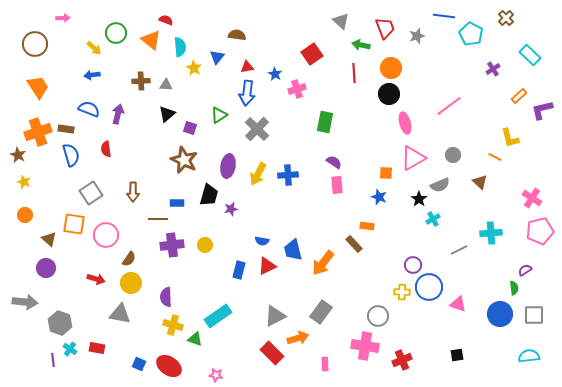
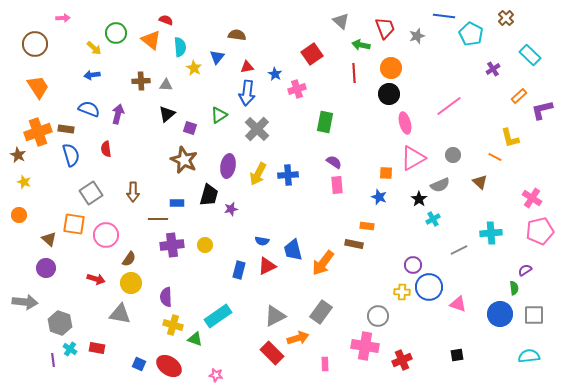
orange circle at (25, 215): moved 6 px left
brown rectangle at (354, 244): rotated 36 degrees counterclockwise
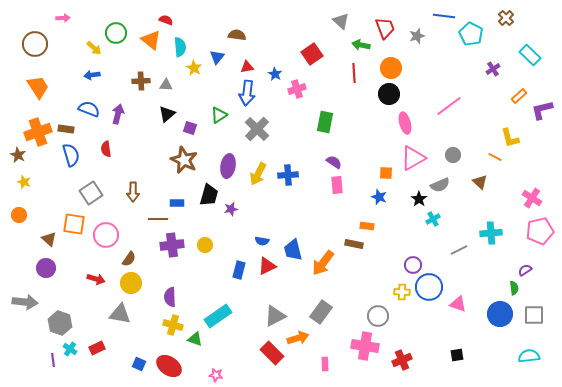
purple semicircle at (166, 297): moved 4 px right
red rectangle at (97, 348): rotated 35 degrees counterclockwise
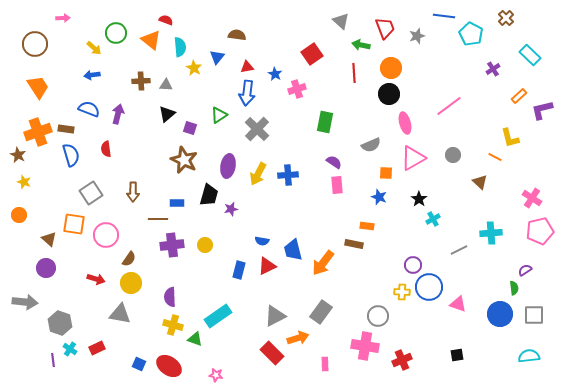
gray semicircle at (440, 185): moved 69 px left, 40 px up
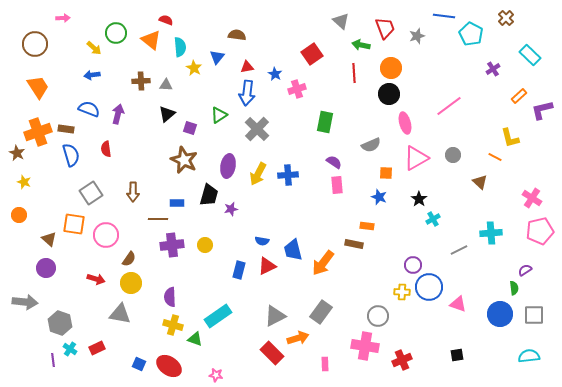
brown star at (18, 155): moved 1 px left, 2 px up
pink triangle at (413, 158): moved 3 px right
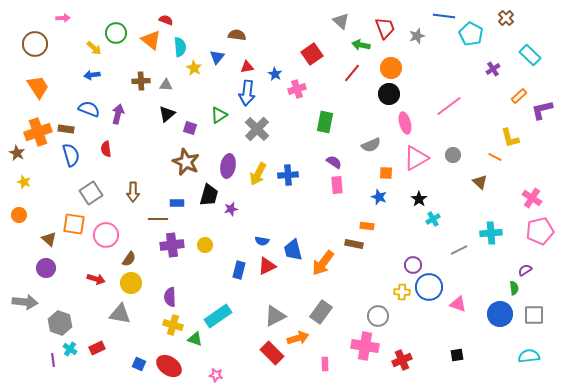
red line at (354, 73): moved 2 px left; rotated 42 degrees clockwise
brown star at (184, 160): moved 2 px right, 2 px down
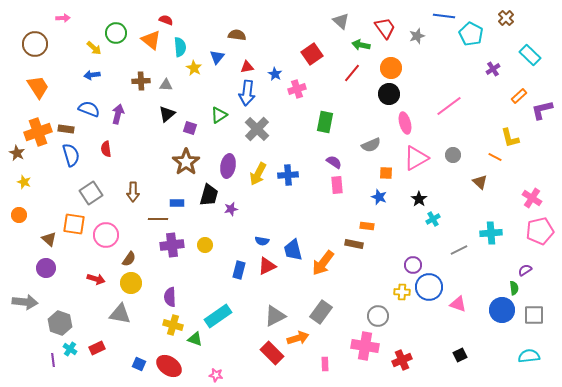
red trapezoid at (385, 28): rotated 15 degrees counterclockwise
brown star at (186, 162): rotated 12 degrees clockwise
blue circle at (500, 314): moved 2 px right, 4 px up
black square at (457, 355): moved 3 px right; rotated 16 degrees counterclockwise
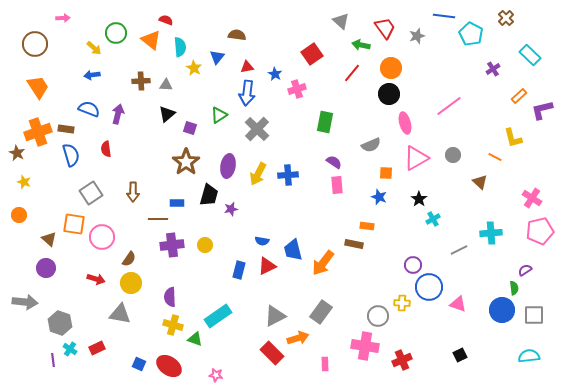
yellow L-shape at (510, 138): moved 3 px right
pink circle at (106, 235): moved 4 px left, 2 px down
yellow cross at (402, 292): moved 11 px down
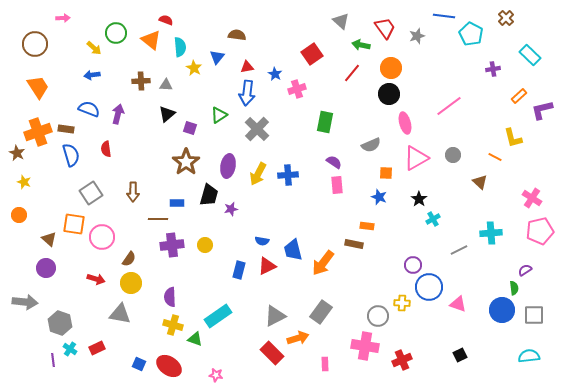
purple cross at (493, 69): rotated 24 degrees clockwise
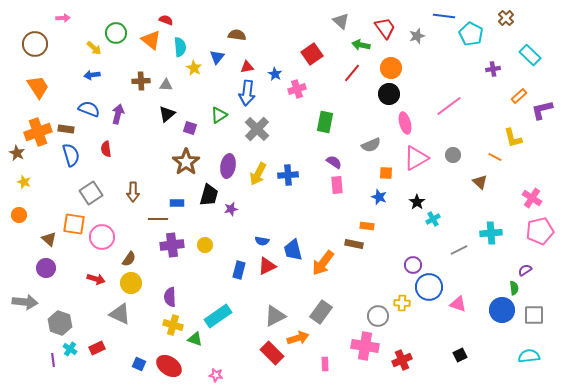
black star at (419, 199): moved 2 px left, 3 px down
gray triangle at (120, 314): rotated 15 degrees clockwise
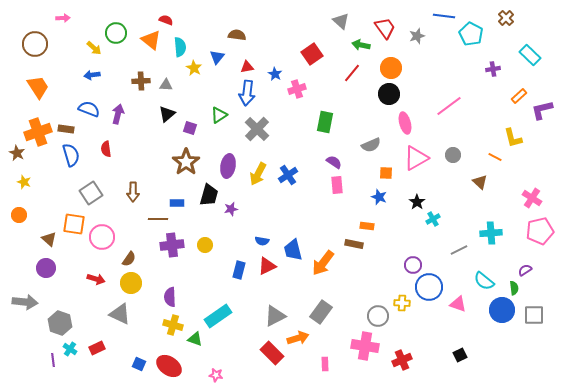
blue cross at (288, 175): rotated 30 degrees counterclockwise
cyan semicircle at (529, 356): moved 45 px left, 75 px up; rotated 135 degrees counterclockwise
